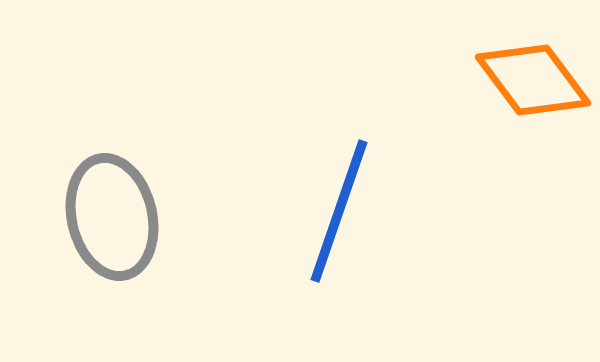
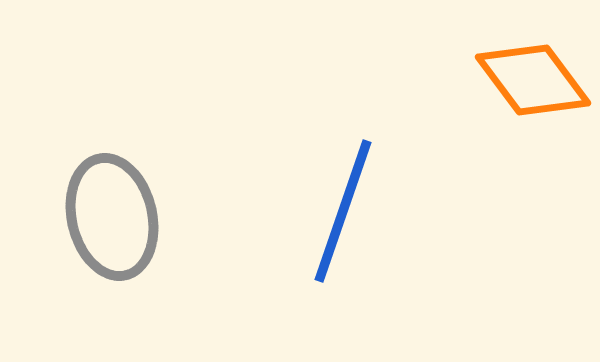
blue line: moved 4 px right
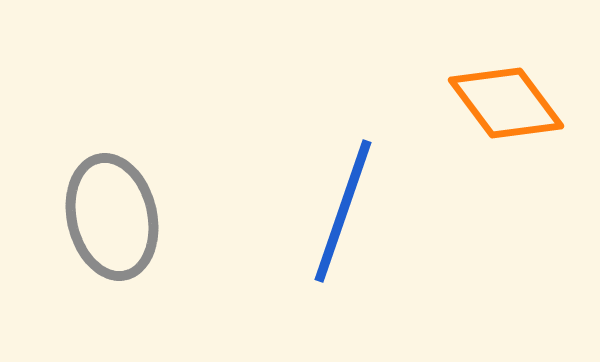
orange diamond: moved 27 px left, 23 px down
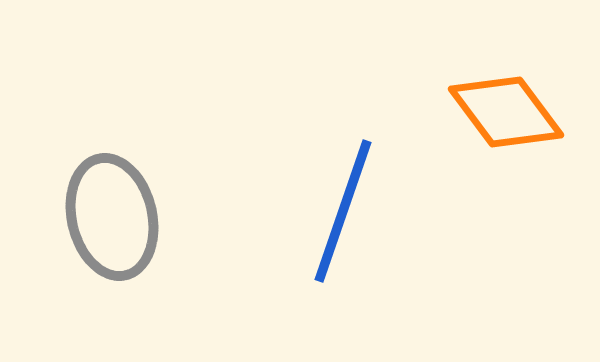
orange diamond: moved 9 px down
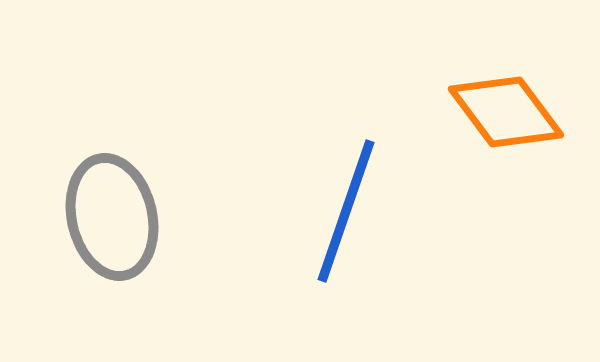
blue line: moved 3 px right
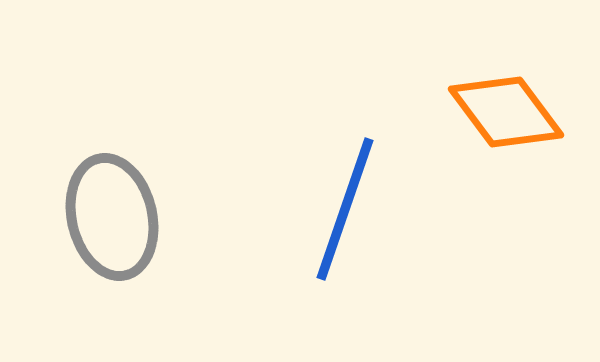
blue line: moved 1 px left, 2 px up
